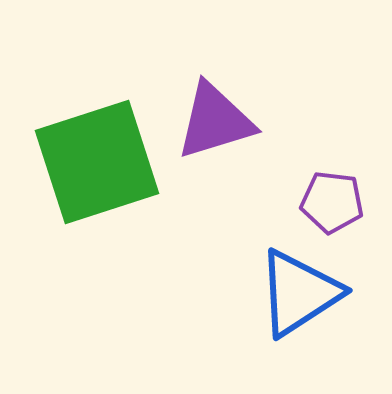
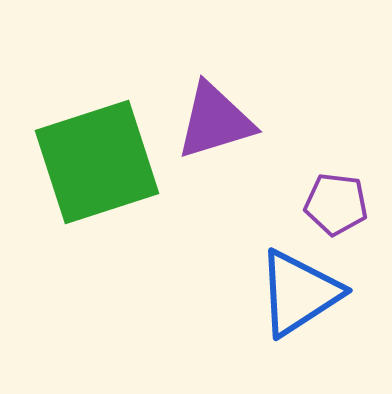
purple pentagon: moved 4 px right, 2 px down
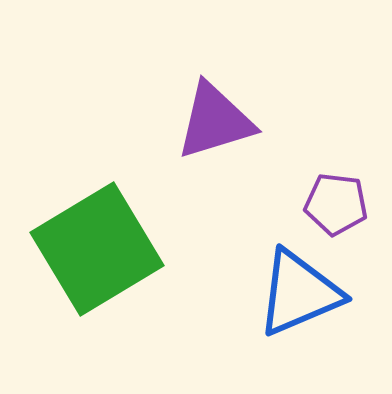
green square: moved 87 px down; rotated 13 degrees counterclockwise
blue triangle: rotated 10 degrees clockwise
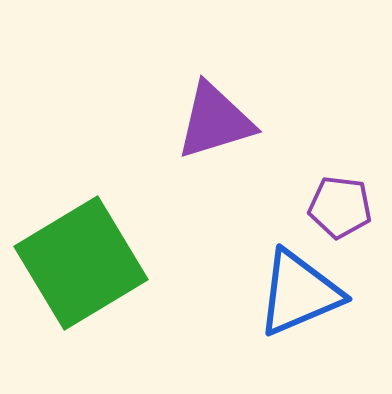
purple pentagon: moved 4 px right, 3 px down
green square: moved 16 px left, 14 px down
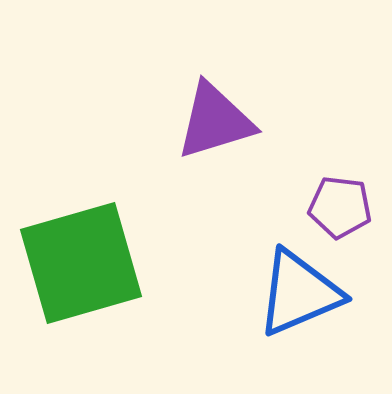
green square: rotated 15 degrees clockwise
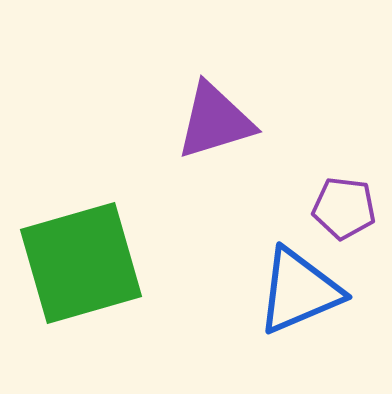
purple pentagon: moved 4 px right, 1 px down
blue triangle: moved 2 px up
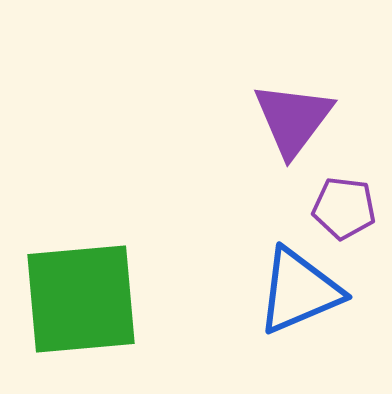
purple triangle: moved 78 px right, 2 px up; rotated 36 degrees counterclockwise
green square: moved 36 px down; rotated 11 degrees clockwise
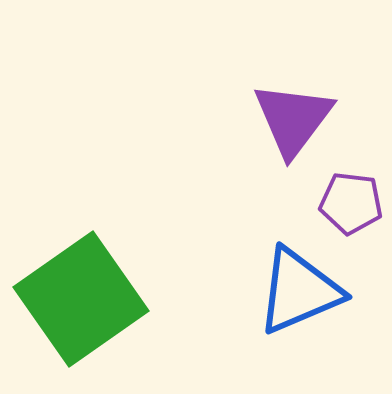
purple pentagon: moved 7 px right, 5 px up
green square: rotated 30 degrees counterclockwise
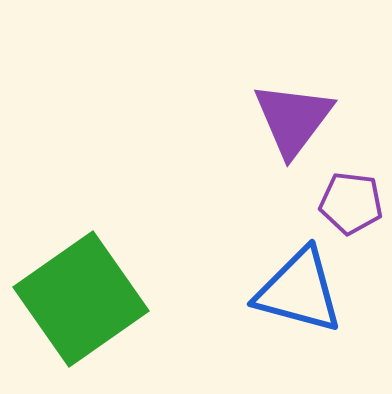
blue triangle: rotated 38 degrees clockwise
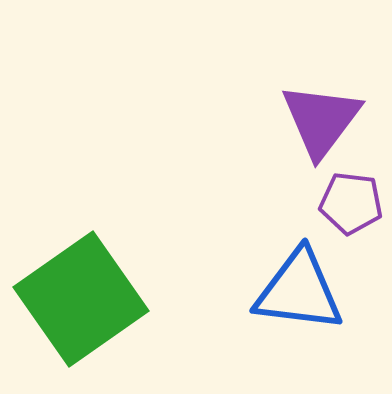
purple triangle: moved 28 px right, 1 px down
blue triangle: rotated 8 degrees counterclockwise
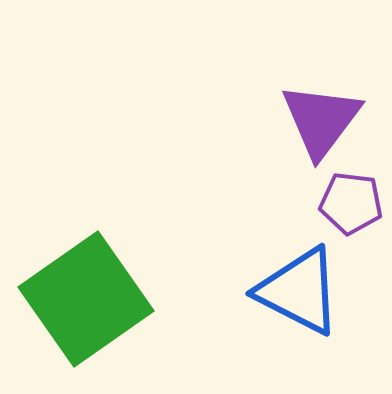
blue triangle: rotated 20 degrees clockwise
green square: moved 5 px right
